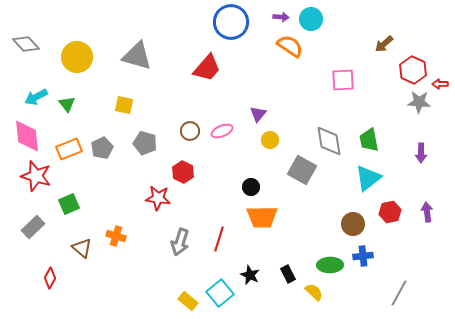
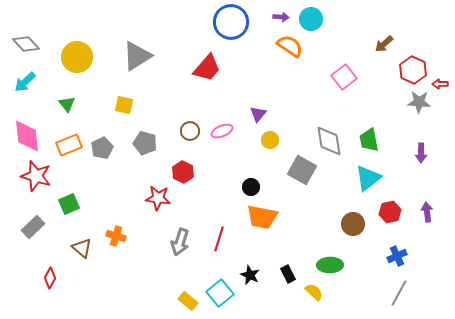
gray triangle at (137, 56): rotated 48 degrees counterclockwise
pink square at (343, 80): moved 1 px right, 3 px up; rotated 35 degrees counterclockwise
cyan arrow at (36, 97): moved 11 px left, 15 px up; rotated 15 degrees counterclockwise
orange rectangle at (69, 149): moved 4 px up
orange trapezoid at (262, 217): rotated 12 degrees clockwise
blue cross at (363, 256): moved 34 px right; rotated 18 degrees counterclockwise
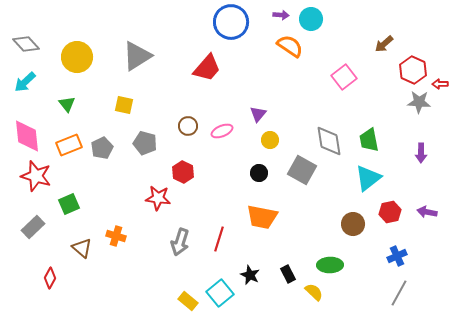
purple arrow at (281, 17): moved 2 px up
brown circle at (190, 131): moved 2 px left, 5 px up
black circle at (251, 187): moved 8 px right, 14 px up
purple arrow at (427, 212): rotated 72 degrees counterclockwise
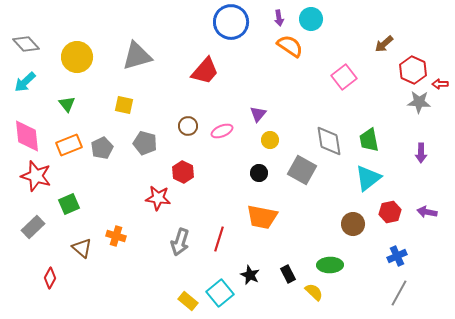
purple arrow at (281, 15): moved 2 px left, 3 px down; rotated 77 degrees clockwise
gray triangle at (137, 56): rotated 16 degrees clockwise
red trapezoid at (207, 68): moved 2 px left, 3 px down
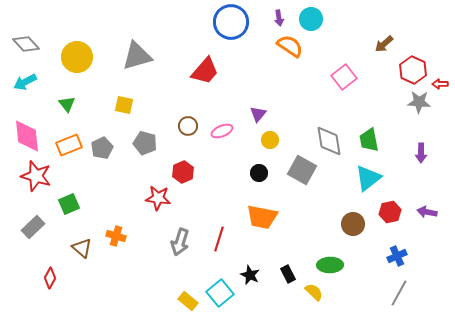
cyan arrow at (25, 82): rotated 15 degrees clockwise
red hexagon at (183, 172): rotated 10 degrees clockwise
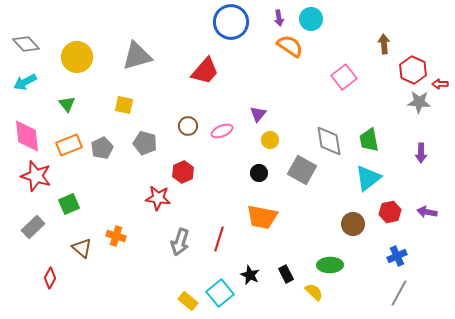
brown arrow at (384, 44): rotated 126 degrees clockwise
black rectangle at (288, 274): moved 2 px left
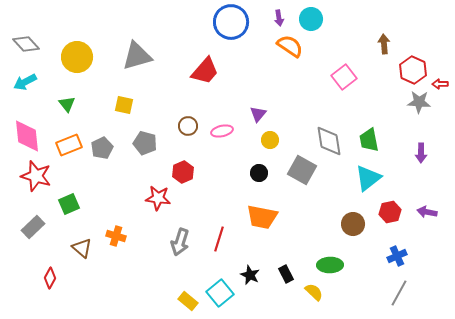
pink ellipse at (222, 131): rotated 10 degrees clockwise
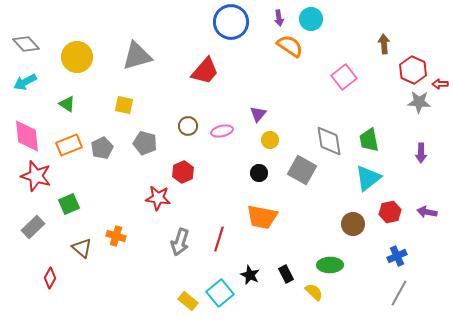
green triangle at (67, 104): rotated 18 degrees counterclockwise
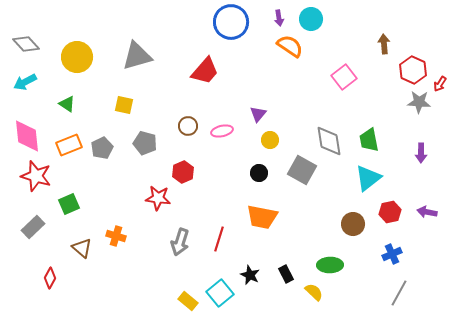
red arrow at (440, 84): rotated 56 degrees counterclockwise
blue cross at (397, 256): moved 5 px left, 2 px up
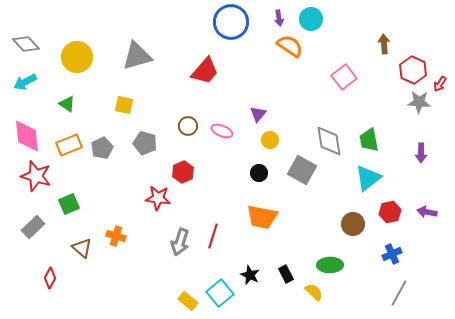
pink ellipse at (222, 131): rotated 35 degrees clockwise
red line at (219, 239): moved 6 px left, 3 px up
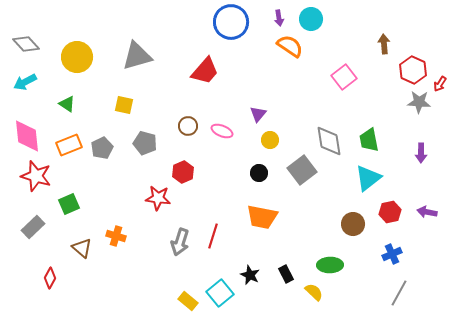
gray square at (302, 170): rotated 24 degrees clockwise
